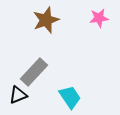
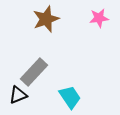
brown star: moved 1 px up
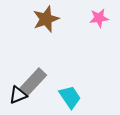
gray rectangle: moved 1 px left, 10 px down
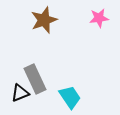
brown star: moved 2 px left, 1 px down
gray rectangle: moved 2 px right, 3 px up; rotated 68 degrees counterclockwise
black triangle: moved 2 px right, 2 px up
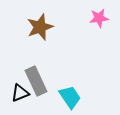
brown star: moved 4 px left, 7 px down
gray rectangle: moved 1 px right, 2 px down
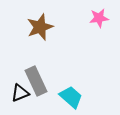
cyan trapezoid: moved 1 px right; rotated 15 degrees counterclockwise
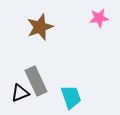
cyan trapezoid: rotated 30 degrees clockwise
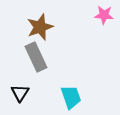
pink star: moved 5 px right, 3 px up; rotated 12 degrees clockwise
gray rectangle: moved 24 px up
black triangle: rotated 36 degrees counterclockwise
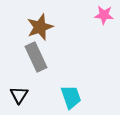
black triangle: moved 1 px left, 2 px down
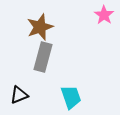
pink star: rotated 30 degrees clockwise
gray rectangle: moved 7 px right; rotated 40 degrees clockwise
black triangle: rotated 36 degrees clockwise
